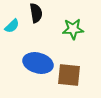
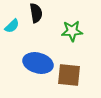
green star: moved 1 px left, 2 px down
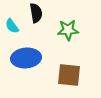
cyan semicircle: rotated 98 degrees clockwise
green star: moved 4 px left, 1 px up
blue ellipse: moved 12 px left, 5 px up; rotated 20 degrees counterclockwise
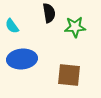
black semicircle: moved 13 px right
green star: moved 7 px right, 3 px up
blue ellipse: moved 4 px left, 1 px down
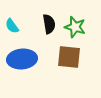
black semicircle: moved 11 px down
green star: rotated 20 degrees clockwise
brown square: moved 18 px up
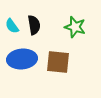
black semicircle: moved 15 px left, 1 px down
brown square: moved 11 px left, 5 px down
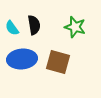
cyan semicircle: moved 2 px down
brown square: rotated 10 degrees clockwise
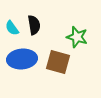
green star: moved 2 px right, 10 px down
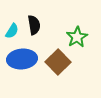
cyan semicircle: moved 3 px down; rotated 112 degrees counterclockwise
green star: rotated 25 degrees clockwise
brown square: rotated 30 degrees clockwise
